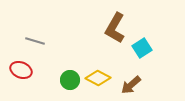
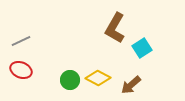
gray line: moved 14 px left; rotated 42 degrees counterclockwise
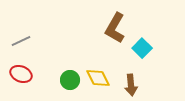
cyan square: rotated 12 degrees counterclockwise
red ellipse: moved 4 px down
yellow diamond: rotated 35 degrees clockwise
brown arrow: rotated 55 degrees counterclockwise
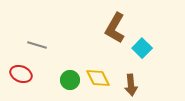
gray line: moved 16 px right, 4 px down; rotated 42 degrees clockwise
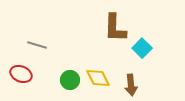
brown L-shape: rotated 28 degrees counterclockwise
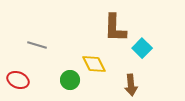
red ellipse: moved 3 px left, 6 px down
yellow diamond: moved 4 px left, 14 px up
